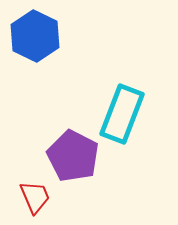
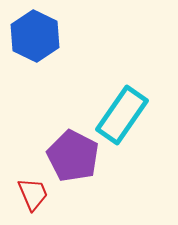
cyan rectangle: moved 1 px down; rotated 14 degrees clockwise
red trapezoid: moved 2 px left, 3 px up
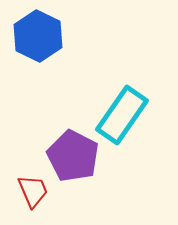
blue hexagon: moved 3 px right
red trapezoid: moved 3 px up
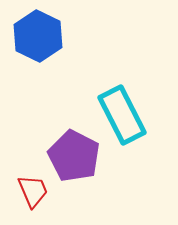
cyan rectangle: rotated 62 degrees counterclockwise
purple pentagon: moved 1 px right
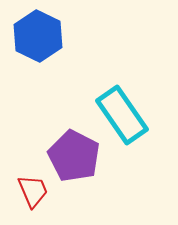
cyan rectangle: rotated 8 degrees counterclockwise
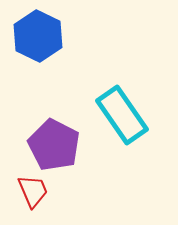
purple pentagon: moved 20 px left, 11 px up
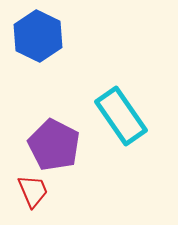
cyan rectangle: moved 1 px left, 1 px down
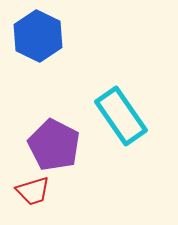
red trapezoid: rotated 96 degrees clockwise
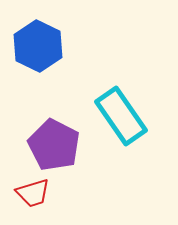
blue hexagon: moved 10 px down
red trapezoid: moved 2 px down
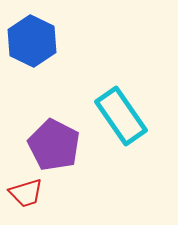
blue hexagon: moved 6 px left, 5 px up
red trapezoid: moved 7 px left
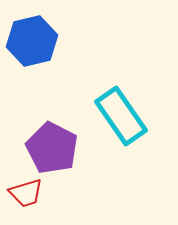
blue hexagon: rotated 21 degrees clockwise
purple pentagon: moved 2 px left, 3 px down
